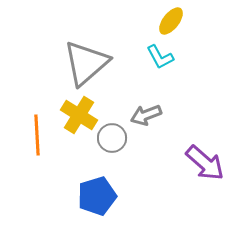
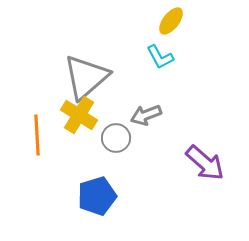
gray triangle: moved 14 px down
gray circle: moved 4 px right
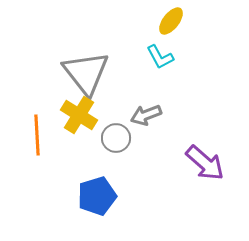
gray triangle: moved 4 px up; rotated 27 degrees counterclockwise
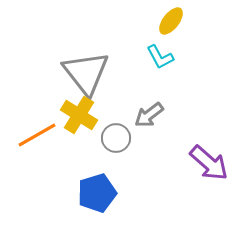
gray arrow: moved 3 px right; rotated 16 degrees counterclockwise
orange line: rotated 63 degrees clockwise
purple arrow: moved 4 px right
blue pentagon: moved 3 px up
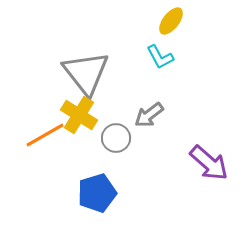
orange line: moved 8 px right
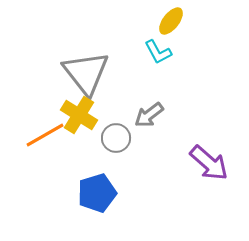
cyan L-shape: moved 2 px left, 5 px up
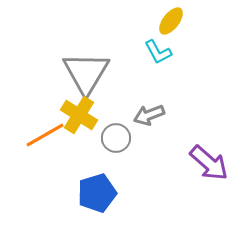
gray triangle: rotated 9 degrees clockwise
gray arrow: rotated 16 degrees clockwise
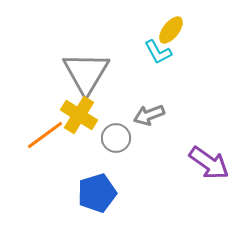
yellow ellipse: moved 9 px down
orange line: rotated 6 degrees counterclockwise
purple arrow: rotated 6 degrees counterclockwise
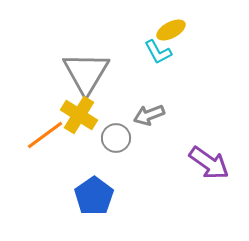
yellow ellipse: rotated 24 degrees clockwise
blue pentagon: moved 3 px left, 3 px down; rotated 18 degrees counterclockwise
